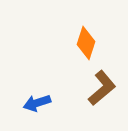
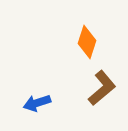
orange diamond: moved 1 px right, 1 px up
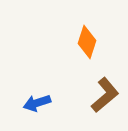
brown L-shape: moved 3 px right, 7 px down
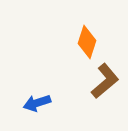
brown L-shape: moved 14 px up
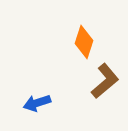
orange diamond: moved 3 px left
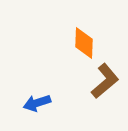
orange diamond: moved 1 px down; rotated 16 degrees counterclockwise
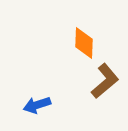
blue arrow: moved 2 px down
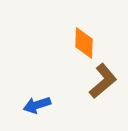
brown L-shape: moved 2 px left
